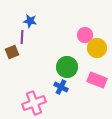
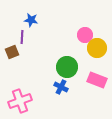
blue star: moved 1 px right, 1 px up
pink cross: moved 14 px left, 2 px up
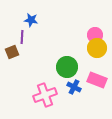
pink circle: moved 10 px right
blue cross: moved 13 px right
pink cross: moved 25 px right, 6 px up
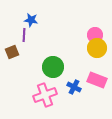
purple line: moved 2 px right, 2 px up
green circle: moved 14 px left
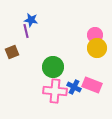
purple line: moved 2 px right, 4 px up; rotated 16 degrees counterclockwise
pink rectangle: moved 5 px left, 5 px down
pink cross: moved 10 px right, 4 px up; rotated 25 degrees clockwise
